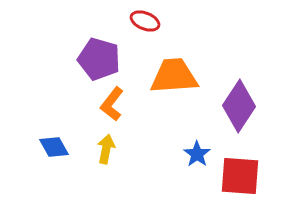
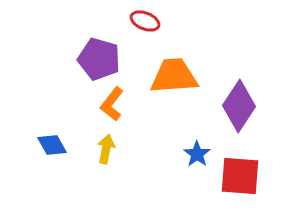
blue diamond: moved 2 px left, 2 px up
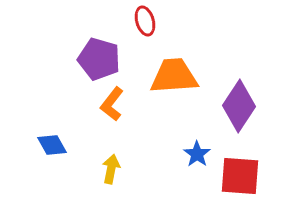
red ellipse: rotated 52 degrees clockwise
yellow arrow: moved 5 px right, 20 px down
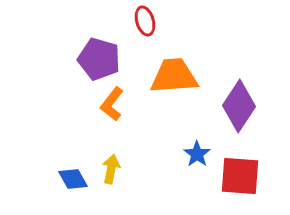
blue diamond: moved 21 px right, 34 px down
